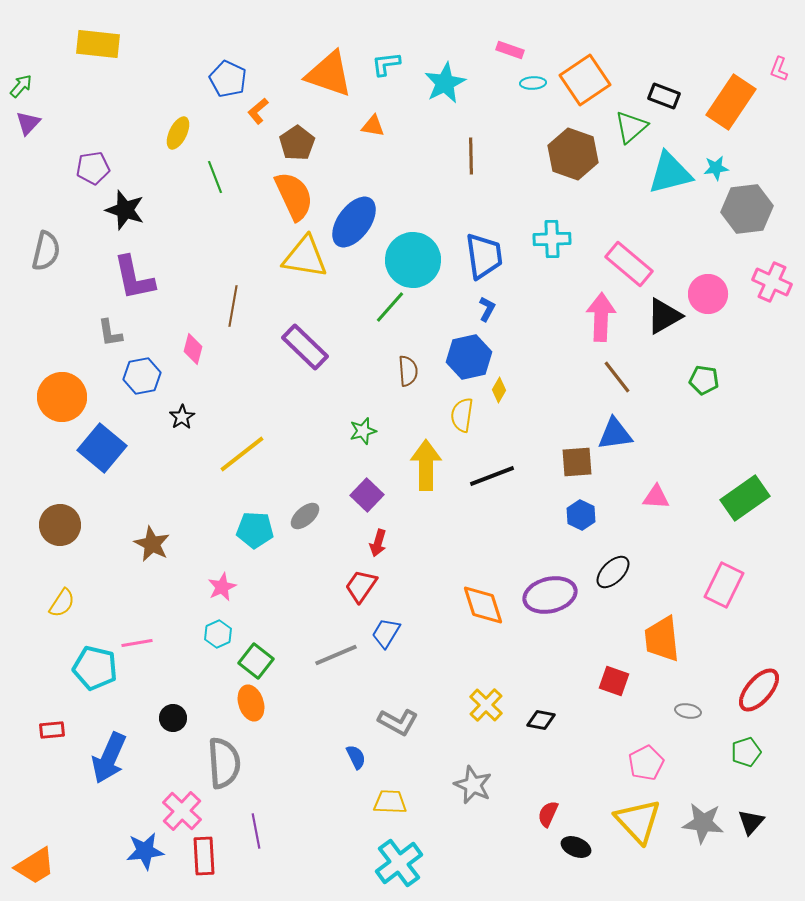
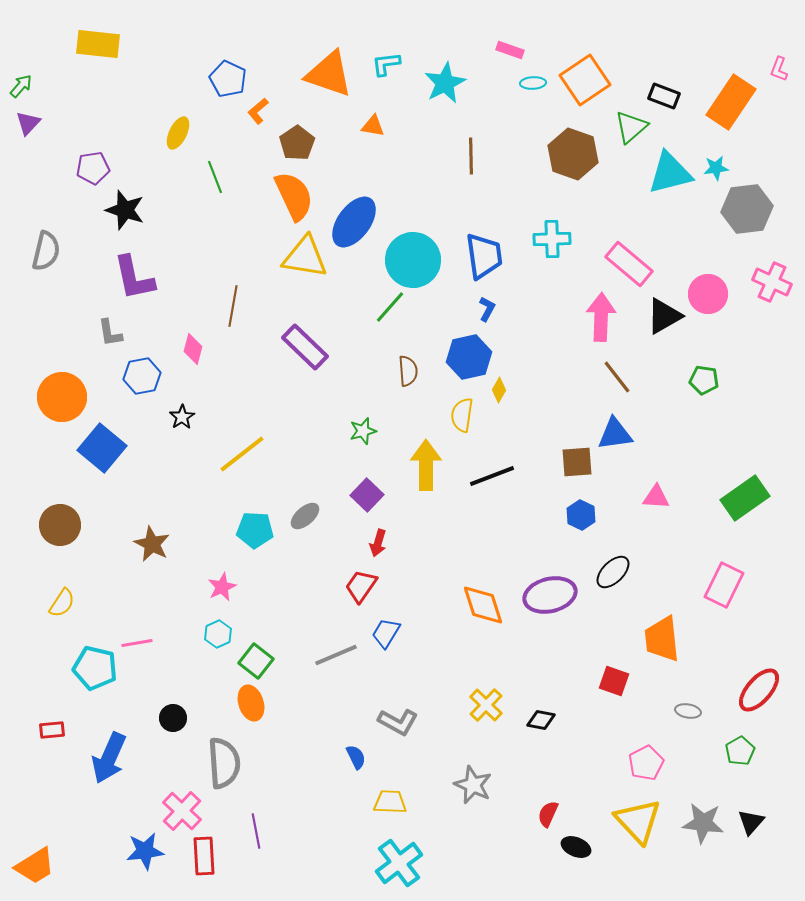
green pentagon at (746, 752): moved 6 px left, 1 px up; rotated 12 degrees counterclockwise
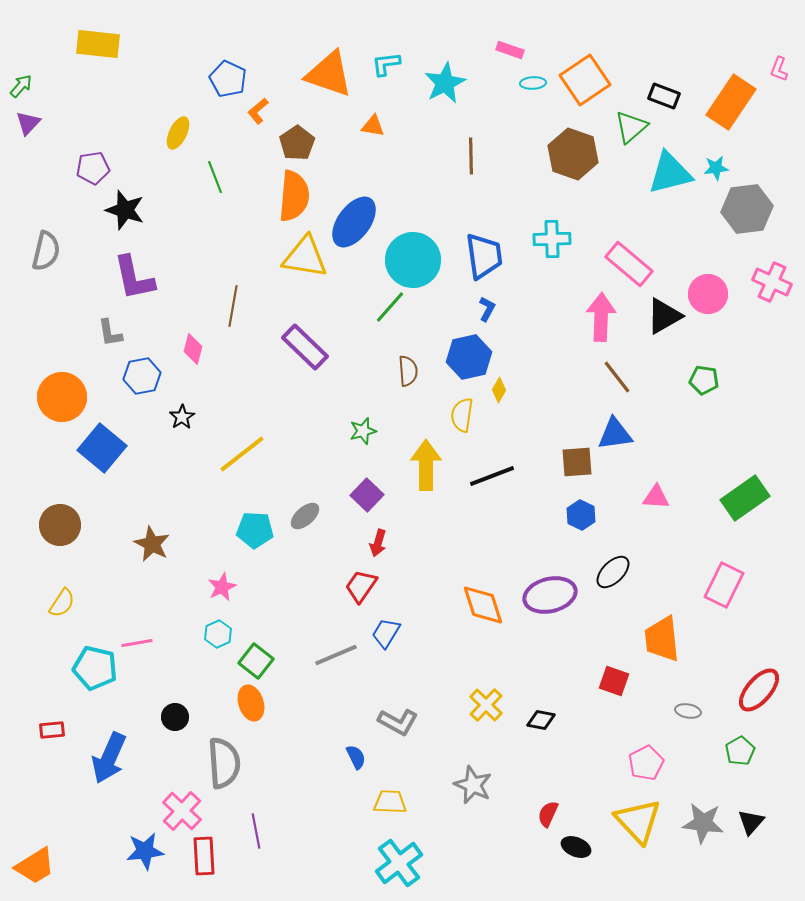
orange semicircle at (294, 196): rotated 30 degrees clockwise
black circle at (173, 718): moved 2 px right, 1 px up
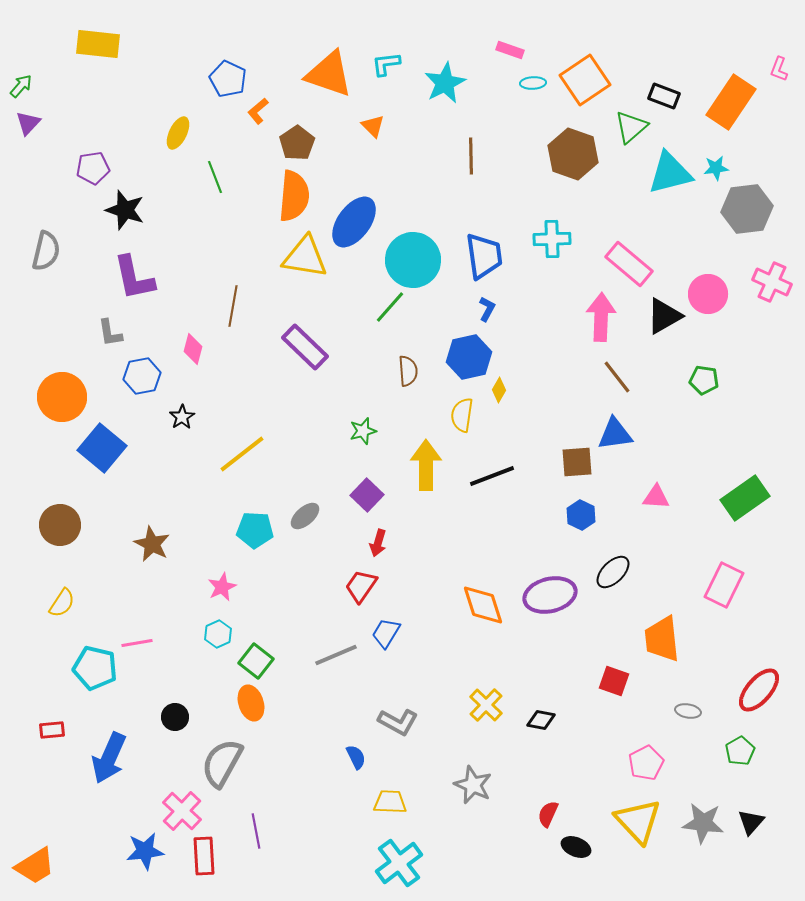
orange triangle at (373, 126): rotated 35 degrees clockwise
gray semicircle at (224, 763): moved 2 px left; rotated 147 degrees counterclockwise
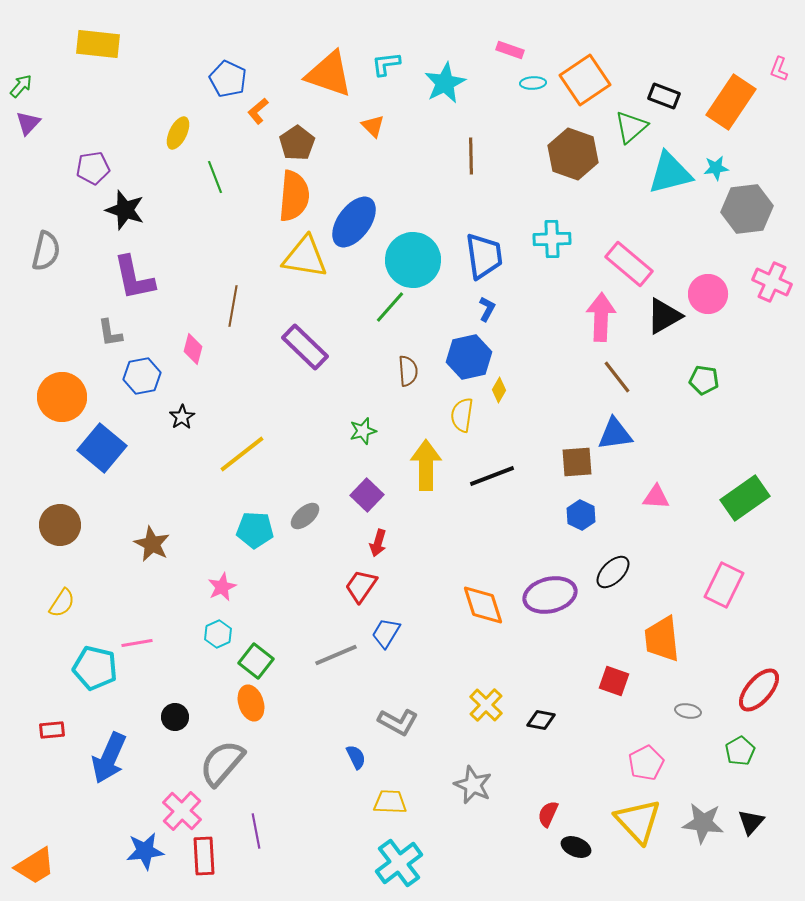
gray semicircle at (222, 763): rotated 12 degrees clockwise
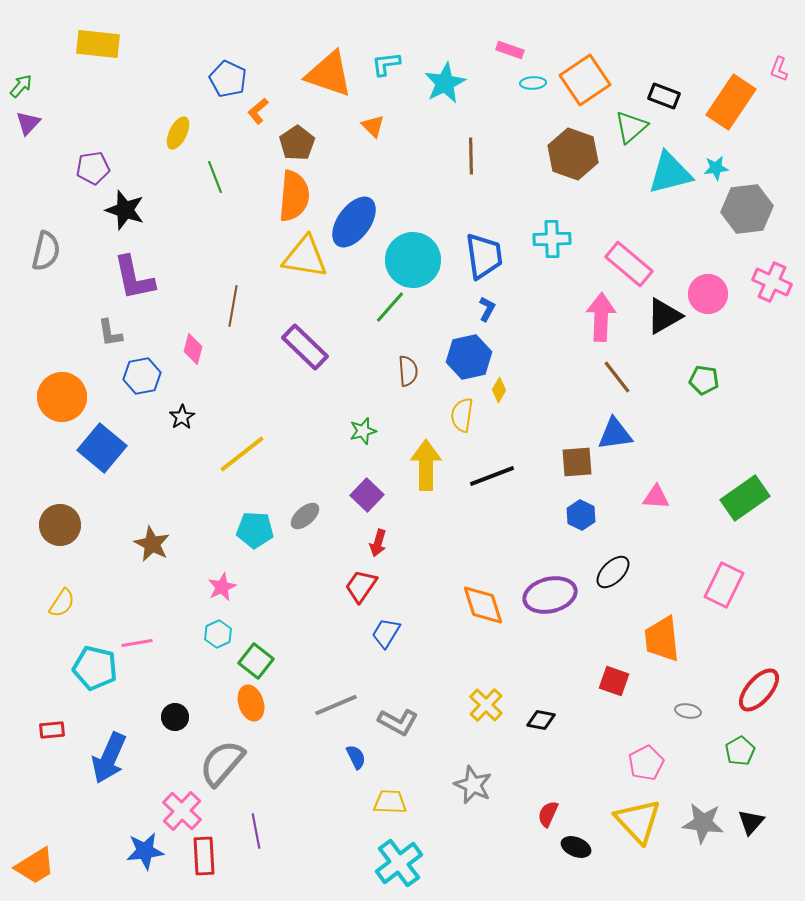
gray line at (336, 655): moved 50 px down
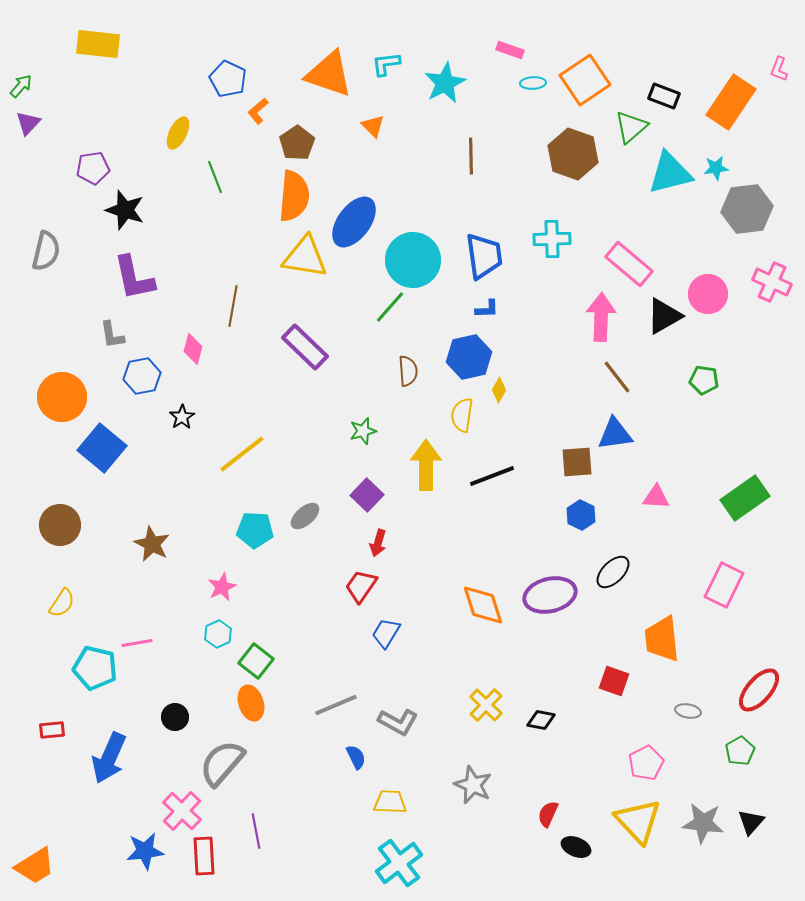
blue L-shape at (487, 309): rotated 60 degrees clockwise
gray L-shape at (110, 333): moved 2 px right, 2 px down
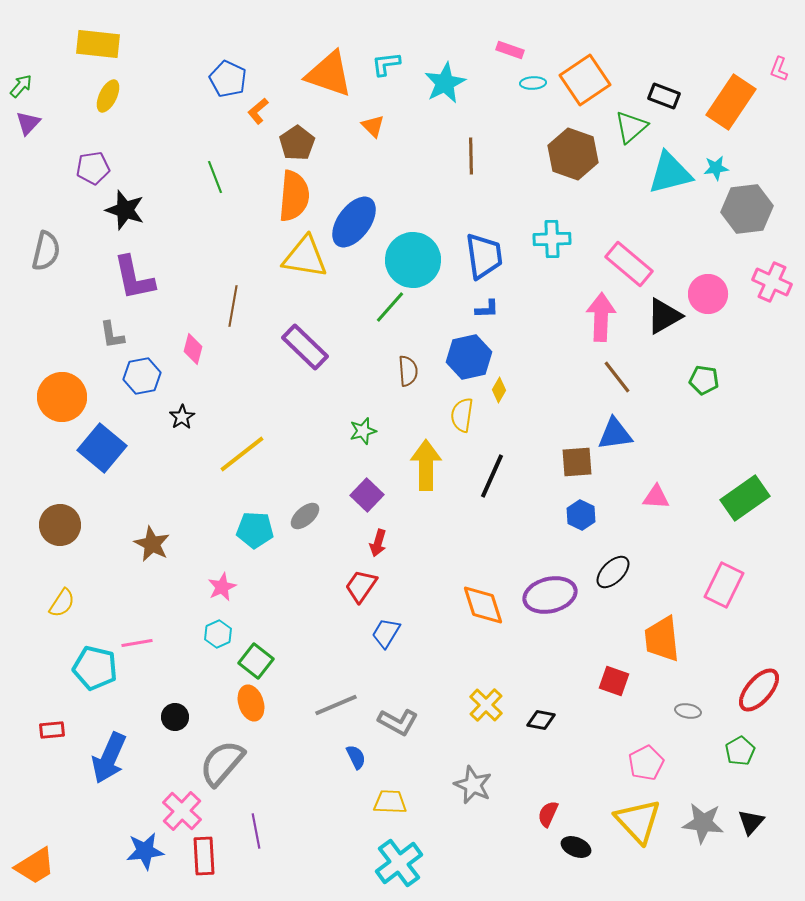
yellow ellipse at (178, 133): moved 70 px left, 37 px up
black line at (492, 476): rotated 45 degrees counterclockwise
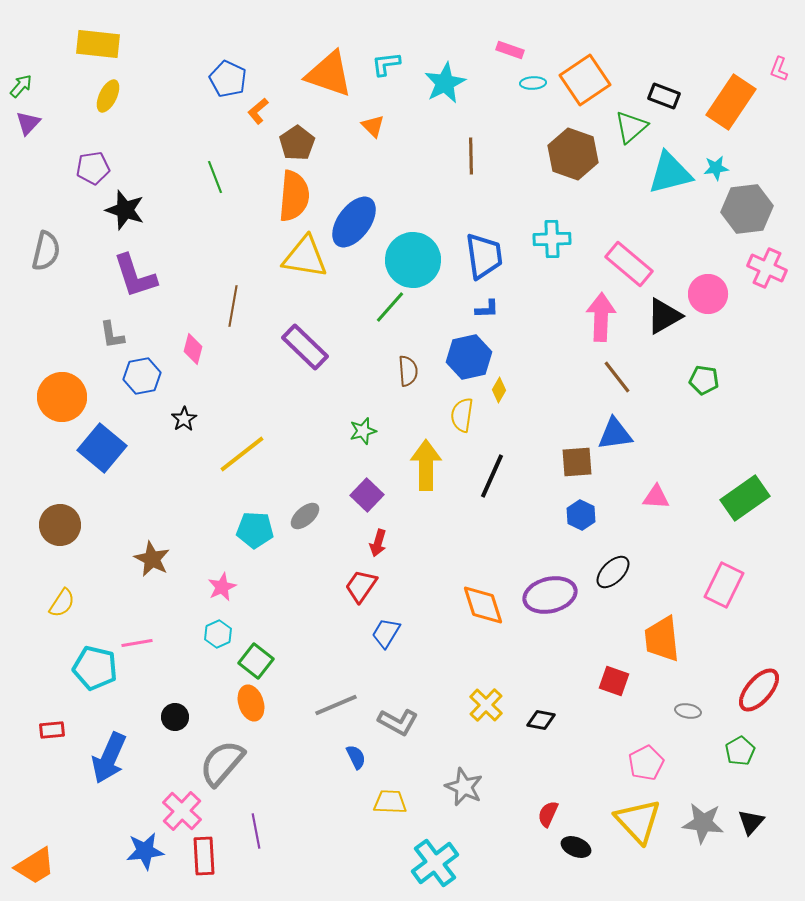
purple L-shape at (134, 278): moved 1 px right, 2 px up; rotated 6 degrees counterclockwise
pink cross at (772, 282): moved 5 px left, 14 px up
black star at (182, 417): moved 2 px right, 2 px down
brown star at (152, 544): moved 15 px down
gray star at (473, 785): moved 9 px left, 2 px down
cyan cross at (399, 863): moved 36 px right
